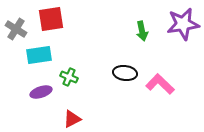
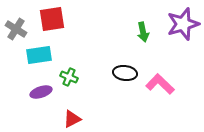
red square: moved 1 px right
purple star: rotated 8 degrees counterclockwise
green arrow: moved 1 px right, 1 px down
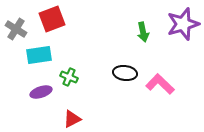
red square: rotated 12 degrees counterclockwise
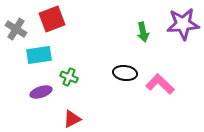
purple star: rotated 12 degrees clockwise
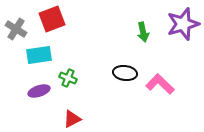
purple star: rotated 12 degrees counterclockwise
green cross: moved 1 px left, 1 px down
purple ellipse: moved 2 px left, 1 px up
